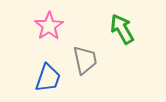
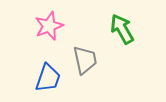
pink star: rotated 12 degrees clockwise
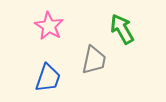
pink star: rotated 20 degrees counterclockwise
gray trapezoid: moved 9 px right; rotated 24 degrees clockwise
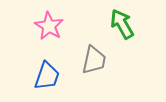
green arrow: moved 5 px up
blue trapezoid: moved 1 px left, 2 px up
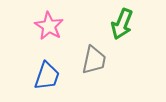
green arrow: rotated 128 degrees counterclockwise
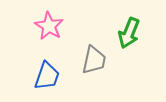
green arrow: moved 7 px right, 9 px down
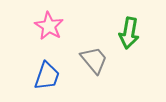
green arrow: rotated 12 degrees counterclockwise
gray trapezoid: rotated 52 degrees counterclockwise
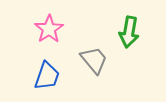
pink star: moved 3 px down; rotated 8 degrees clockwise
green arrow: moved 1 px up
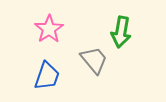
green arrow: moved 8 px left
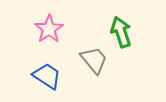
green arrow: rotated 152 degrees clockwise
blue trapezoid: rotated 76 degrees counterclockwise
